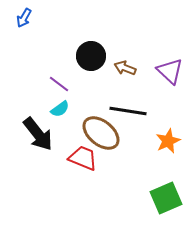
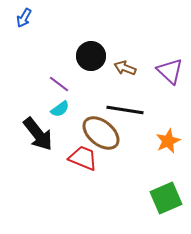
black line: moved 3 px left, 1 px up
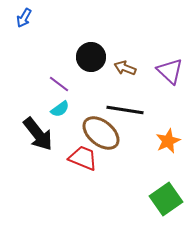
black circle: moved 1 px down
green square: moved 1 px down; rotated 12 degrees counterclockwise
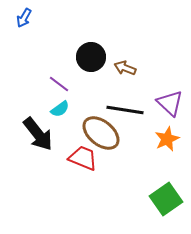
purple triangle: moved 32 px down
orange star: moved 1 px left, 2 px up
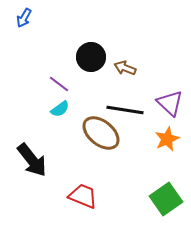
black arrow: moved 6 px left, 26 px down
red trapezoid: moved 38 px down
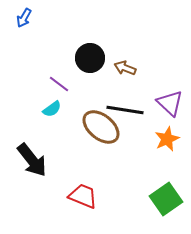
black circle: moved 1 px left, 1 px down
cyan semicircle: moved 8 px left
brown ellipse: moved 6 px up
